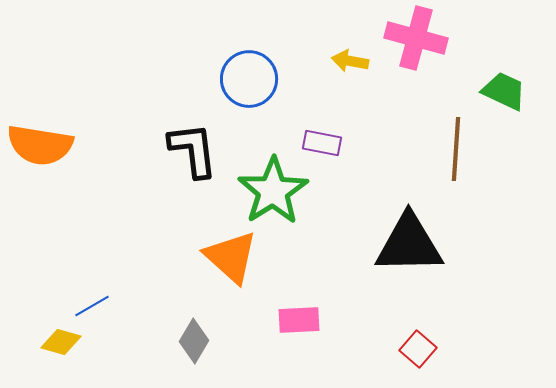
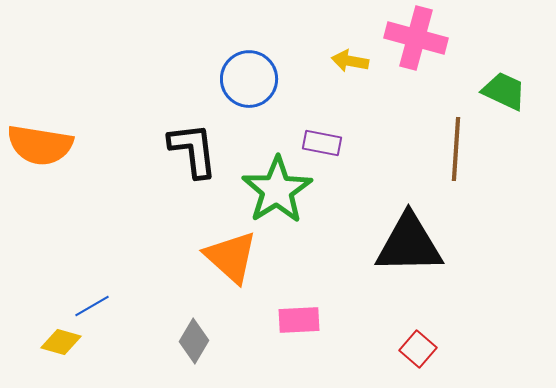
green star: moved 4 px right, 1 px up
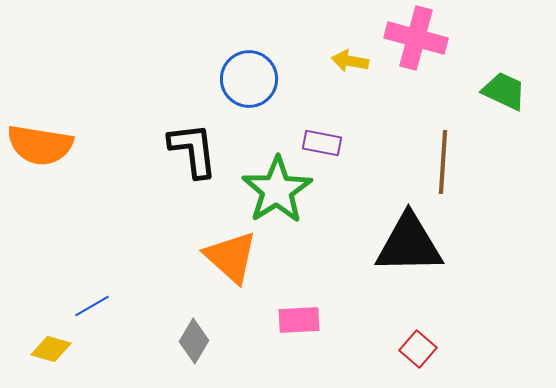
brown line: moved 13 px left, 13 px down
yellow diamond: moved 10 px left, 7 px down
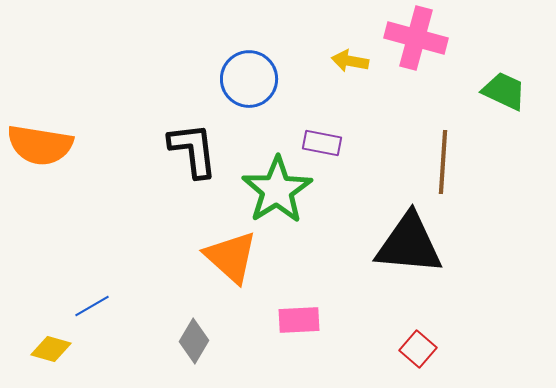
black triangle: rotated 6 degrees clockwise
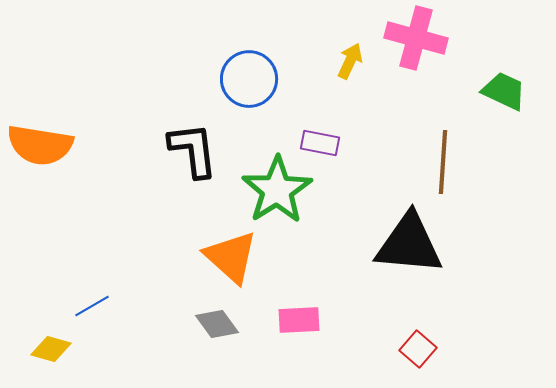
yellow arrow: rotated 105 degrees clockwise
purple rectangle: moved 2 px left
gray diamond: moved 23 px right, 17 px up; rotated 66 degrees counterclockwise
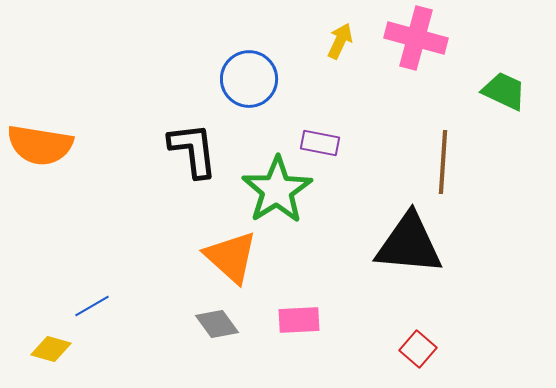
yellow arrow: moved 10 px left, 20 px up
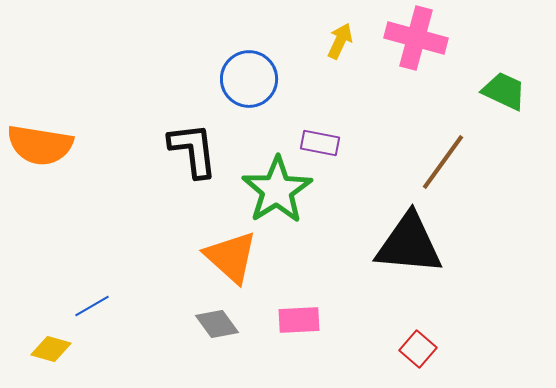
brown line: rotated 32 degrees clockwise
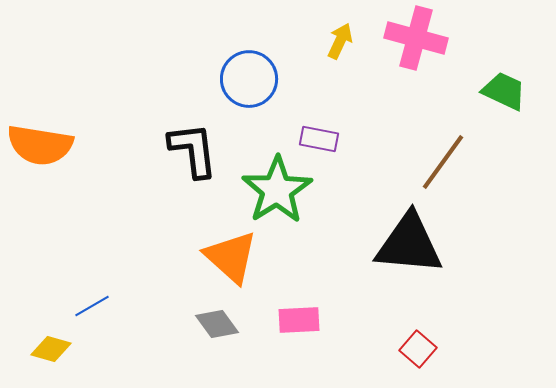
purple rectangle: moved 1 px left, 4 px up
